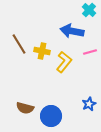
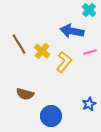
yellow cross: rotated 28 degrees clockwise
brown semicircle: moved 14 px up
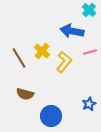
brown line: moved 14 px down
